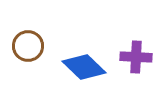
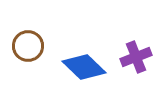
purple cross: rotated 24 degrees counterclockwise
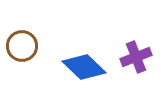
brown circle: moved 6 px left
